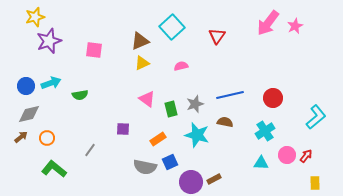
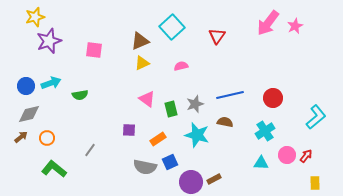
purple square: moved 6 px right, 1 px down
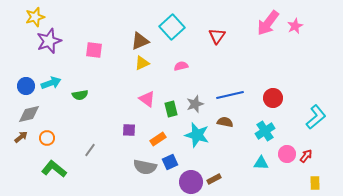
pink circle: moved 1 px up
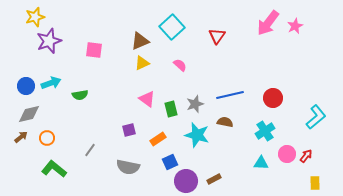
pink semicircle: moved 1 px left, 1 px up; rotated 56 degrees clockwise
purple square: rotated 16 degrees counterclockwise
gray semicircle: moved 17 px left
purple circle: moved 5 px left, 1 px up
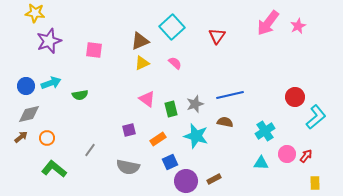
yellow star: moved 4 px up; rotated 24 degrees clockwise
pink star: moved 3 px right
pink semicircle: moved 5 px left, 2 px up
red circle: moved 22 px right, 1 px up
cyan star: moved 1 px left, 1 px down
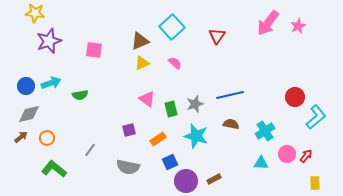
brown semicircle: moved 6 px right, 2 px down
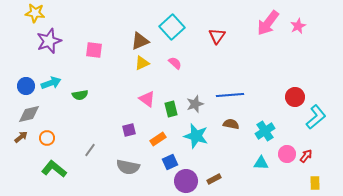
blue line: rotated 8 degrees clockwise
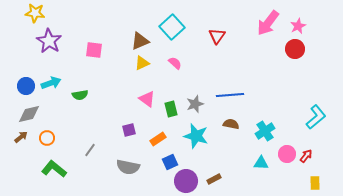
purple star: rotated 20 degrees counterclockwise
red circle: moved 48 px up
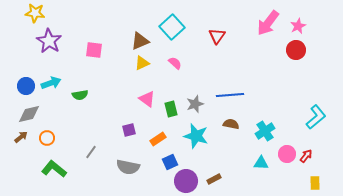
red circle: moved 1 px right, 1 px down
gray line: moved 1 px right, 2 px down
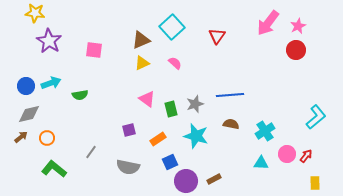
brown triangle: moved 1 px right, 1 px up
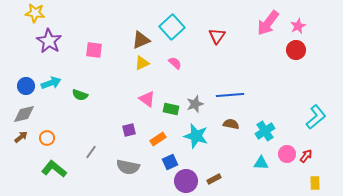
green semicircle: rotated 28 degrees clockwise
green rectangle: rotated 63 degrees counterclockwise
gray diamond: moved 5 px left
